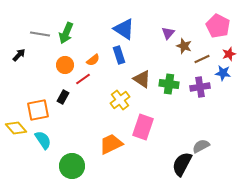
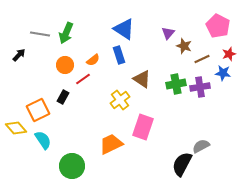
green cross: moved 7 px right; rotated 18 degrees counterclockwise
orange square: rotated 15 degrees counterclockwise
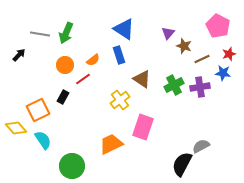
green cross: moved 2 px left, 1 px down; rotated 18 degrees counterclockwise
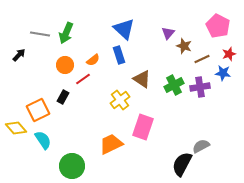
blue triangle: rotated 10 degrees clockwise
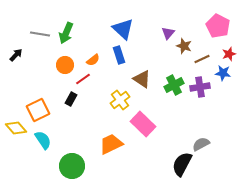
blue triangle: moved 1 px left
black arrow: moved 3 px left
black rectangle: moved 8 px right, 2 px down
pink rectangle: moved 3 px up; rotated 65 degrees counterclockwise
gray semicircle: moved 2 px up
